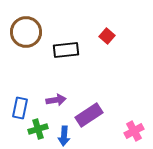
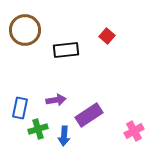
brown circle: moved 1 px left, 2 px up
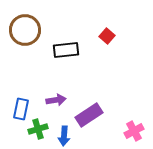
blue rectangle: moved 1 px right, 1 px down
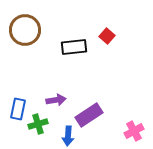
black rectangle: moved 8 px right, 3 px up
blue rectangle: moved 3 px left
green cross: moved 5 px up
blue arrow: moved 4 px right
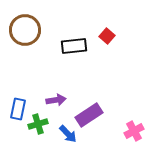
black rectangle: moved 1 px up
blue arrow: moved 2 px up; rotated 48 degrees counterclockwise
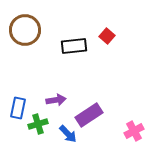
blue rectangle: moved 1 px up
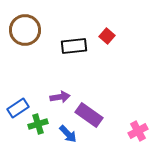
purple arrow: moved 4 px right, 3 px up
blue rectangle: rotated 45 degrees clockwise
purple rectangle: rotated 68 degrees clockwise
pink cross: moved 4 px right
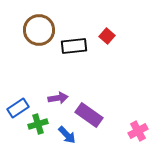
brown circle: moved 14 px right
purple arrow: moved 2 px left, 1 px down
blue arrow: moved 1 px left, 1 px down
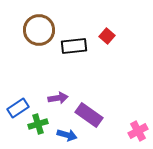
blue arrow: rotated 30 degrees counterclockwise
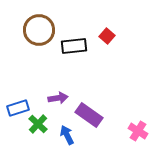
blue rectangle: rotated 15 degrees clockwise
green cross: rotated 30 degrees counterclockwise
pink cross: rotated 30 degrees counterclockwise
blue arrow: rotated 132 degrees counterclockwise
